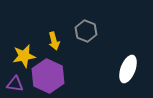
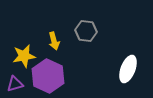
gray hexagon: rotated 15 degrees counterclockwise
purple triangle: rotated 24 degrees counterclockwise
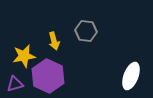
white ellipse: moved 3 px right, 7 px down
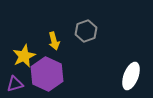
gray hexagon: rotated 25 degrees counterclockwise
yellow star: rotated 15 degrees counterclockwise
purple hexagon: moved 1 px left, 2 px up
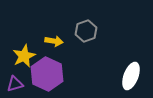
yellow arrow: rotated 66 degrees counterclockwise
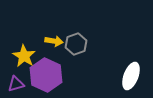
gray hexagon: moved 10 px left, 13 px down
yellow star: rotated 15 degrees counterclockwise
purple hexagon: moved 1 px left, 1 px down
purple triangle: moved 1 px right
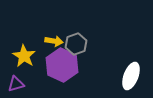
purple hexagon: moved 16 px right, 10 px up
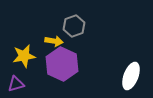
gray hexagon: moved 2 px left, 18 px up
yellow star: rotated 30 degrees clockwise
purple hexagon: moved 1 px up
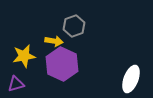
white ellipse: moved 3 px down
